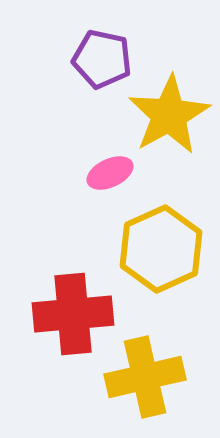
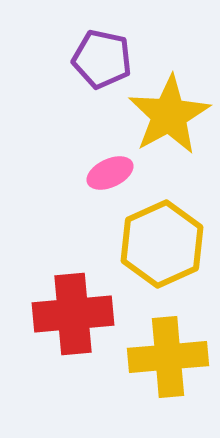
yellow hexagon: moved 1 px right, 5 px up
yellow cross: moved 23 px right, 20 px up; rotated 8 degrees clockwise
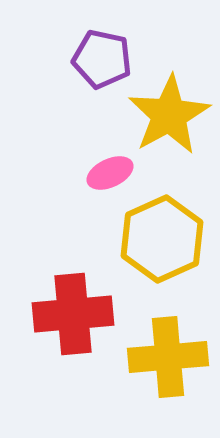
yellow hexagon: moved 5 px up
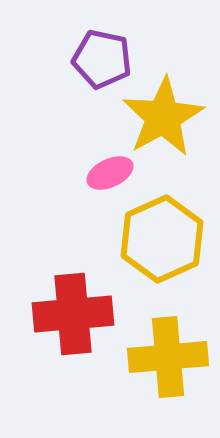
yellow star: moved 6 px left, 2 px down
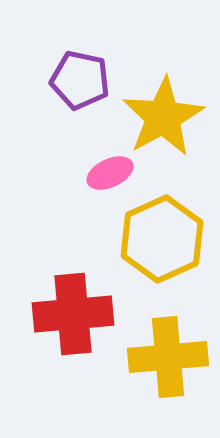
purple pentagon: moved 22 px left, 21 px down
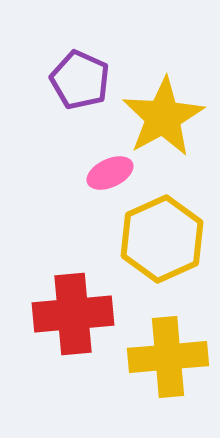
purple pentagon: rotated 12 degrees clockwise
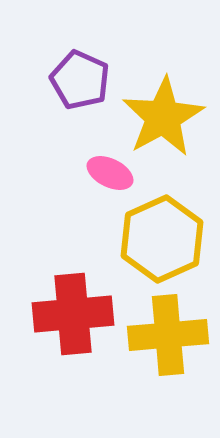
pink ellipse: rotated 51 degrees clockwise
yellow cross: moved 22 px up
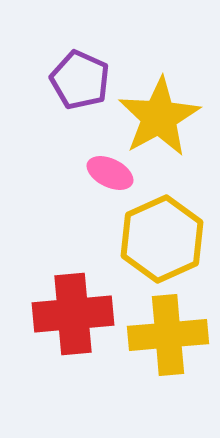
yellow star: moved 4 px left
